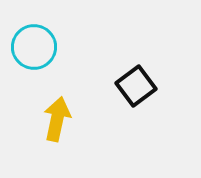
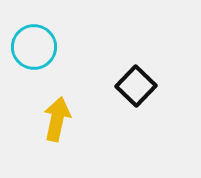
black square: rotated 9 degrees counterclockwise
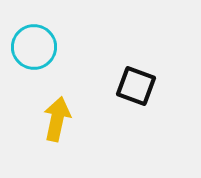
black square: rotated 24 degrees counterclockwise
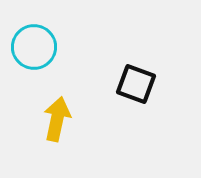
black square: moved 2 px up
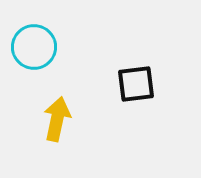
black square: rotated 27 degrees counterclockwise
